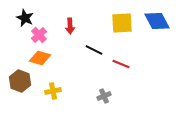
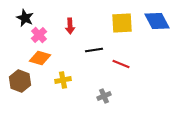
black line: rotated 36 degrees counterclockwise
yellow cross: moved 10 px right, 11 px up
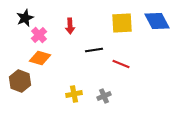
black star: rotated 24 degrees clockwise
yellow cross: moved 11 px right, 14 px down
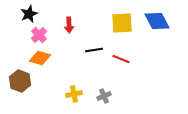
black star: moved 4 px right, 4 px up
red arrow: moved 1 px left, 1 px up
red line: moved 5 px up
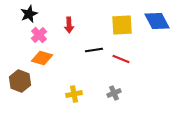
yellow square: moved 2 px down
orange diamond: moved 2 px right
gray cross: moved 10 px right, 3 px up
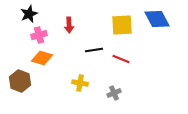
blue diamond: moved 2 px up
pink cross: rotated 28 degrees clockwise
yellow cross: moved 6 px right, 11 px up; rotated 21 degrees clockwise
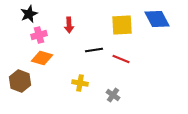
gray cross: moved 1 px left, 2 px down; rotated 32 degrees counterclockwise
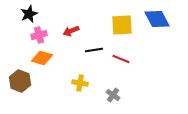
red arrow: moved 2 px right, 6 px down; rotated 70 degrees clockwise
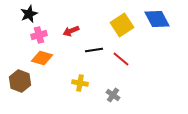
yellow square: rotated 30 degrees counterclockwise
red line: rotated 18 degrees clockwise
